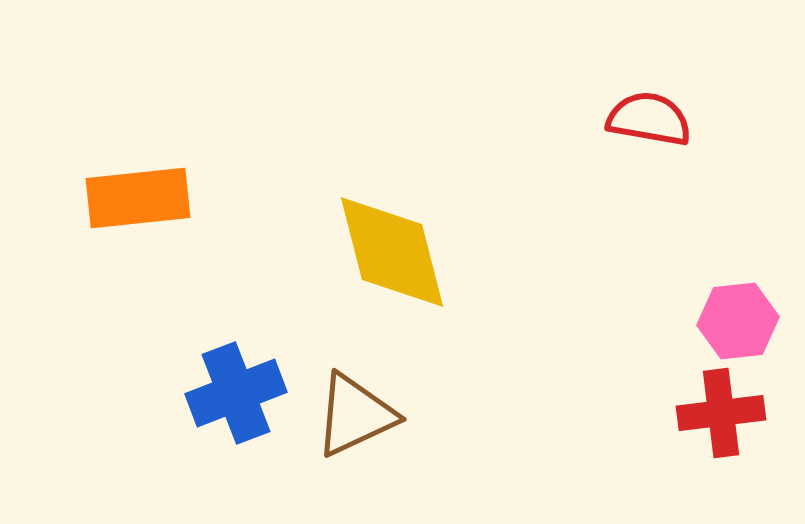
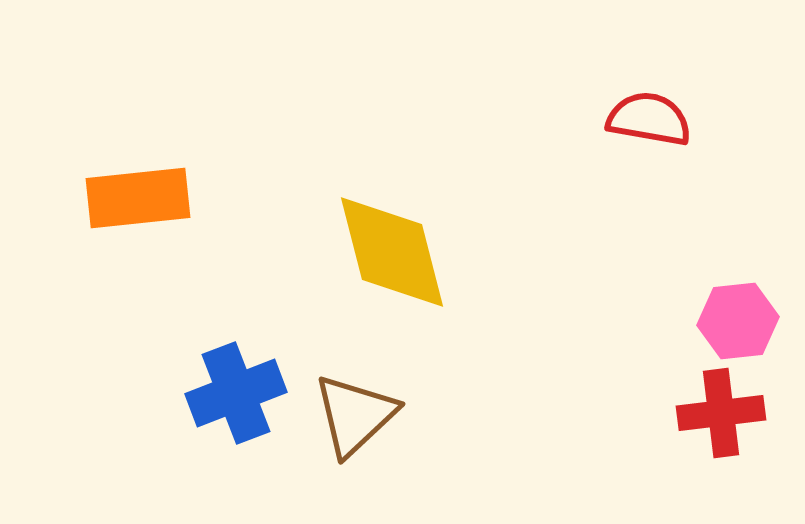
brown triangle: rotated 18 degrees counterclockwise
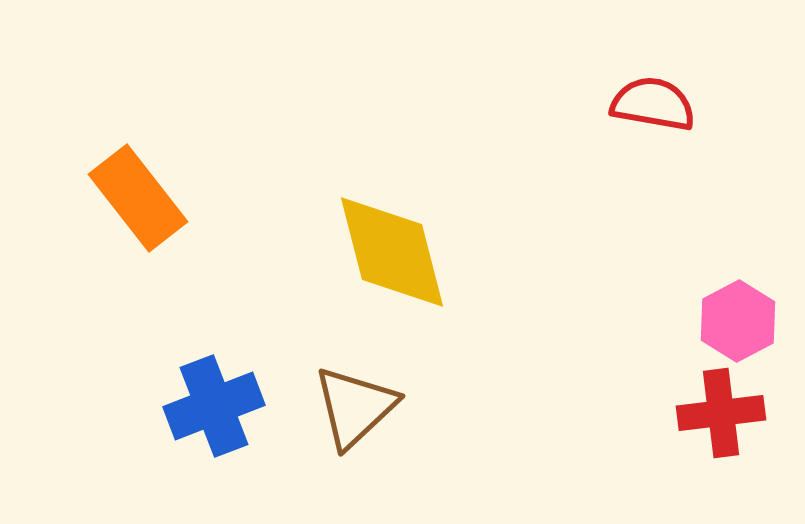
red semicircle: moved 4 px right, 15 px up
orange rectangle: rotated 58 degrees clockwise
pink hexagon: rotated 22 degrees counterclockwise
blue cross: moved 22 px left, 13 px down
brown triangle: moved 8 px up
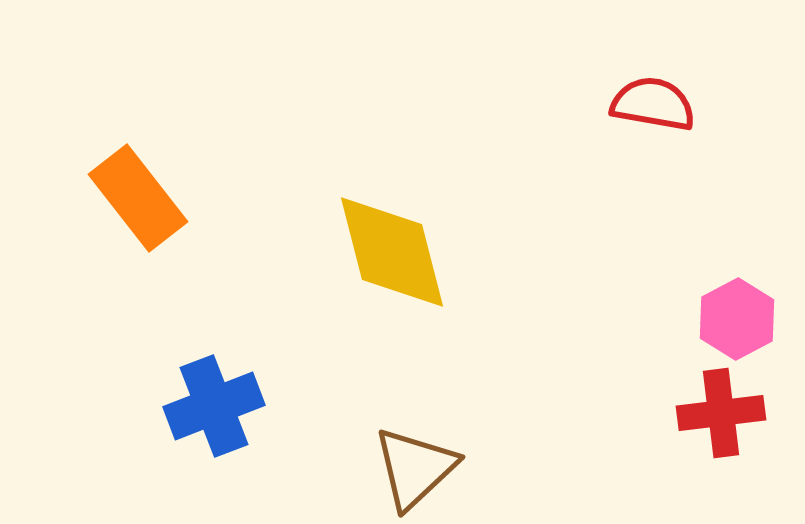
pink hexagon: moved 1 px left, 2 px up
brown triangle: moved 60 px right, 61 px down
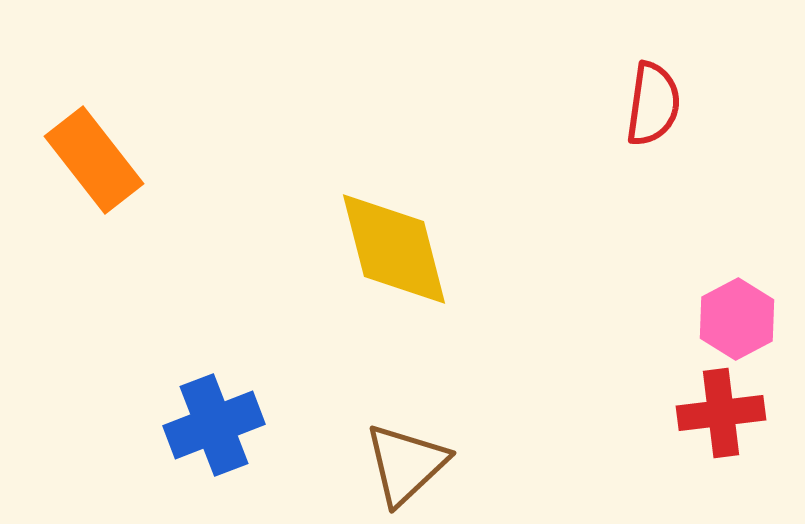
red semicircle: rotated 88 degrees clockwise
orange rectangle: moved 44 px left, 38 px up
yellow diamond: moved 2 px right, 3 px up
blue cross: moved 19 px down
brown triangle: moved 9 px left, 4 px up
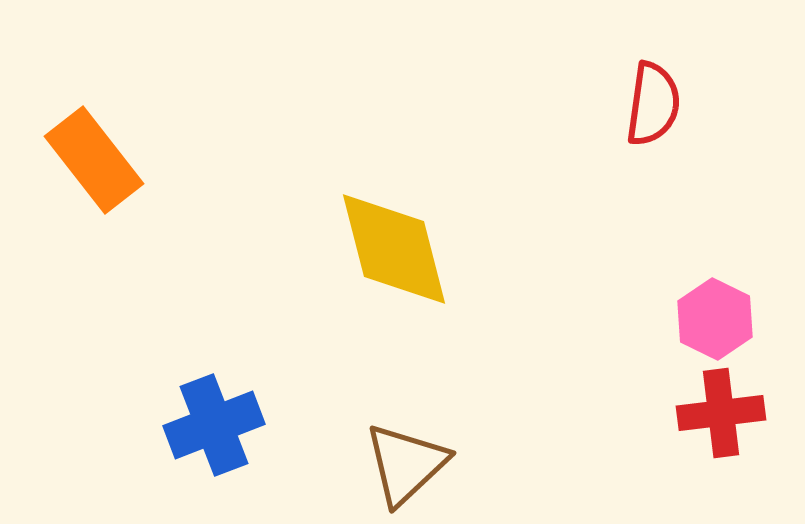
pink hexagon: moved 22 px left; rotated 6 degrees counterclockwise
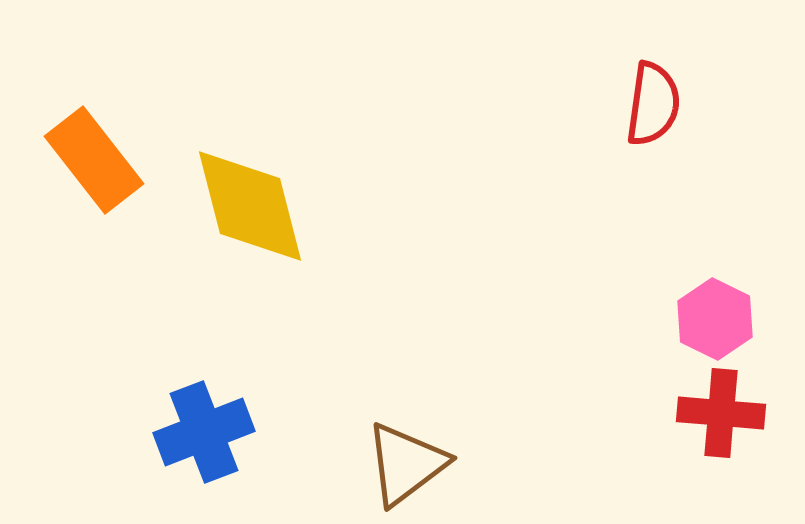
yellow diamond: moved 144 px left, 43 px up
red cross: rotated 12 degrees clockwise
blue cross: moved 10 px left, 7 px down
brown triangle: rotated 6 degrees clockwise
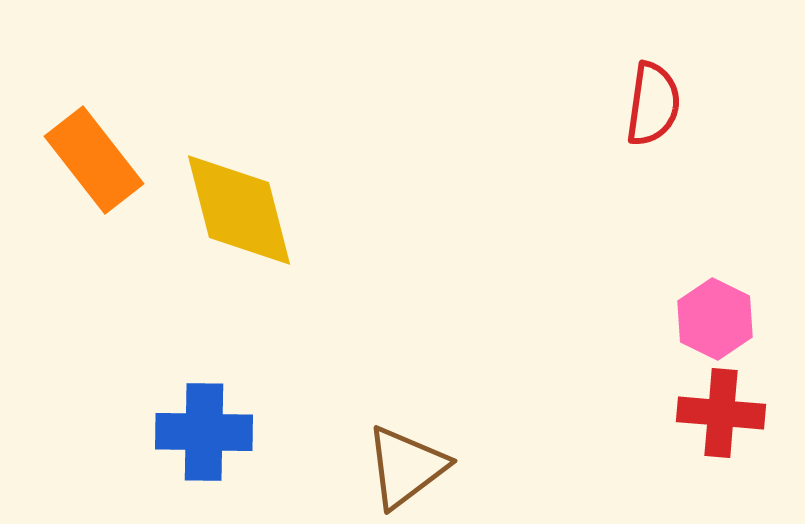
yellow diamond: moved 11 px left, 4 px down
blue cross: rotated 22 degrees clockwise
brown triangle: moved 3 px down
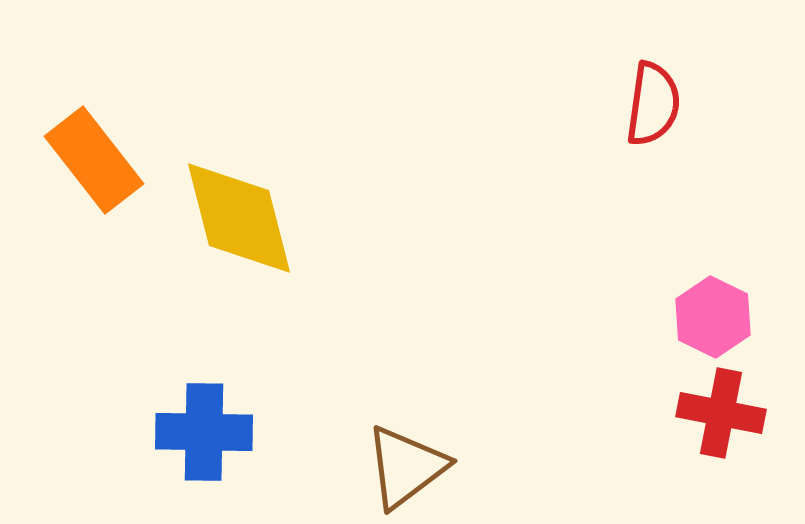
yellow diamond: moved 8 px down
pink hexagon: moved 2 px left, 2 px up
red cross: rotated 6 degrees clockwise
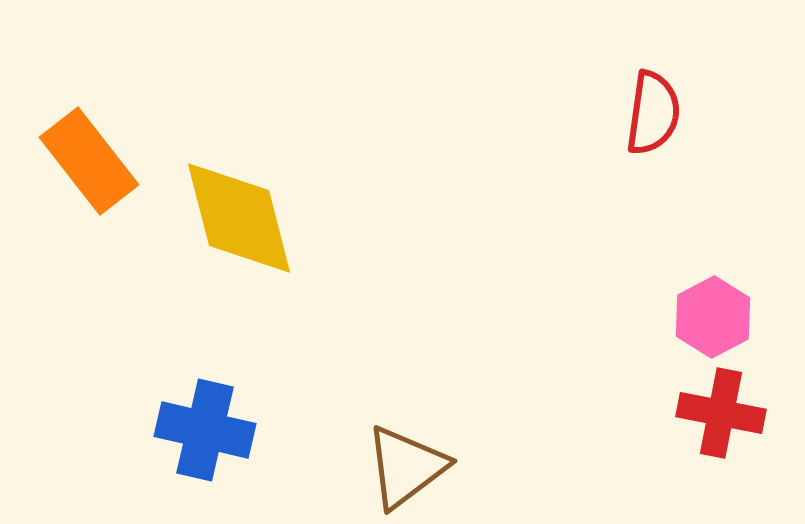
red semicircle: moved 9 px down
orange rectangle: moved 5 px left, 1 px down
pink hexagon: rotated 6 degrees clockwise
blue cross: moved 1 px right, 2 px up; rotated 12 degrees clockwise
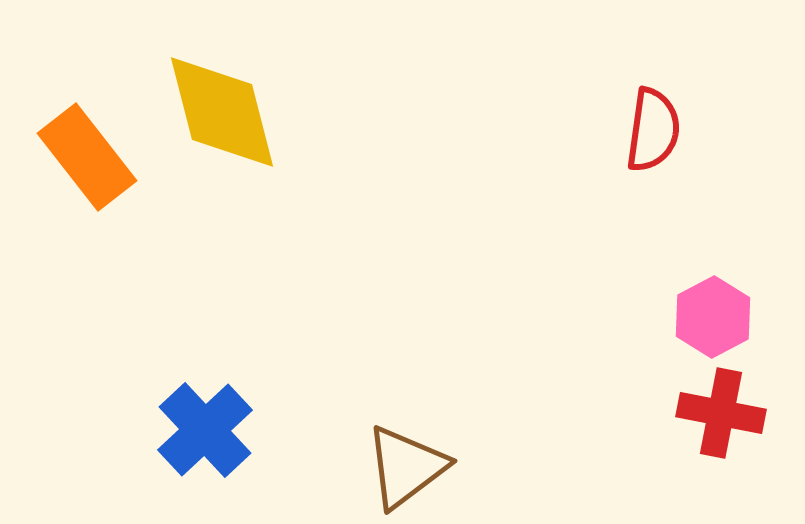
red semicircle: moved 17 px down
orange rectangle: moved 2 px left, 4 px up
yellow diamond: moved 17 px left, 106 px up
blue cross: rotated 34 degrees clockwise
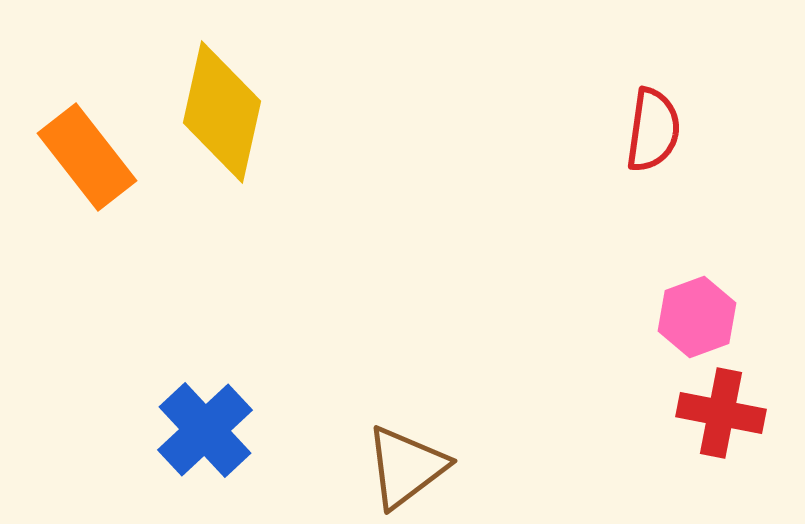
yellow diamond: rotated 27 degrees clockwise
pink hexagon: moved 16 px left; rotated 8 degrees clockwise
